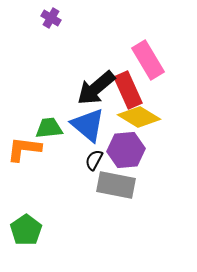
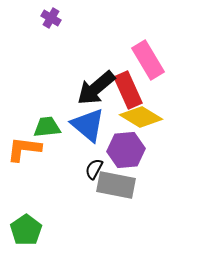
yellow diamond: moved 2 px right
green trapezoid: moved 2 px left, 1 px up
black semicircle: moved 9 px down
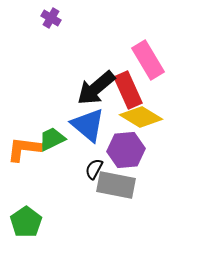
green trapezoid: moved 5 px right, 12 px down; rotated 20 degrees counterclockwise
green pentagon: moved 8 px up
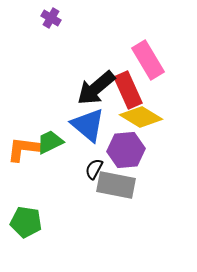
green trapezoid: moved 2 px left, 3 px down
green pentagon: rotated 28 degrees counterclockwise
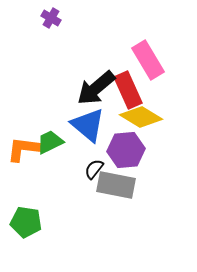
black semicircle: rotated 10 degrees clockwise
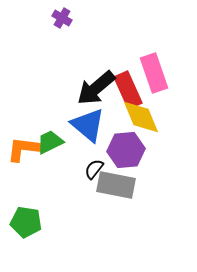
purple cross: moved 11 px right
pink rectangle: moved 6 px right, 13 px down; rotated 12 degrees clockwise
yellow diamond: rotated 36 degrees clockwise
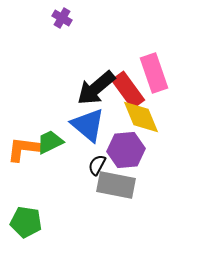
red rectangle: rotated 12 degrees counterclockwise
black semicircle: moved 3 px right, 4 px up; rotated 10 degrees counterclockwise
